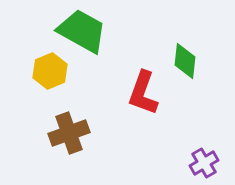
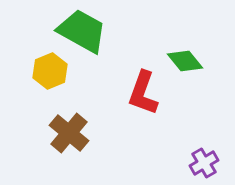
green diamond: rotated 45 degrees counterclockwise
brown cross: rotated 30 degrees counterclockwise
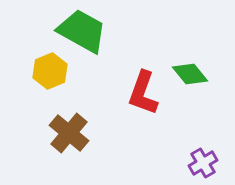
green diamond: moved 5 px right, 13 px down
purple cross: moved 1 px left
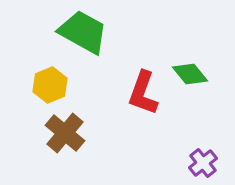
green trapezoid: moved 1 px right, 1 px down
yellow hexagon: moved 14 px down
brown cross: moved 4 px left
purple cross: rotated 8 degrees counterclockwise
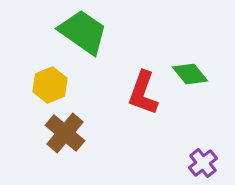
green trapezoid: rotated 6 degrees clockwise
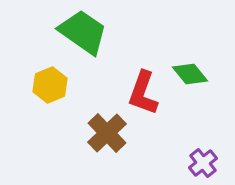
brown cross: moved 42 px right; rotated 6 degrees clockwise
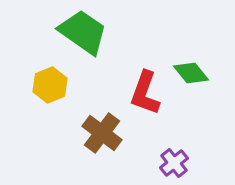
green diamond: moved 1 px right, 1 px up
red L-shape: moved 2 px right
brown cross: moved 5 px left; rotated 9 degrees counterclockwise
purple cross: moved 29 px left
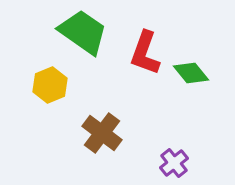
red L-shape: moved 40 px up
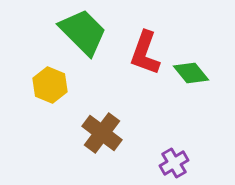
green trapezoid: rotated 10 degrees clockwise
yellow hexagon: rotated 16 degrees counterclockwise
purple cross: rotated 8 degrees clockwise
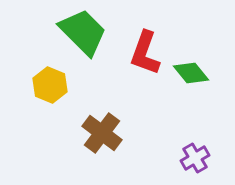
purple cross: moved 21 px right, 5 px up
